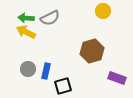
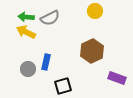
yellow circle: moved 8 px left
green arrow: moved 1 px up
brown hexagon: rotated 10 degrees counterclockwise
blue rectangle: moved 9 px up
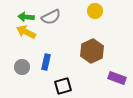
gray semicircle: moved 1 px right, 1 px up
gray circle: moved 6 px left, 2 px up
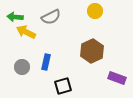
green arrow: moved 11 px left
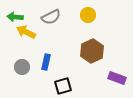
yellow circle: moved 7 px left, 4 px down
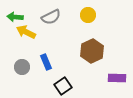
blue rectangle: rotated 35 degrees counterclockwise
purple rectangle: rotated 18 degrees counterclockwise
black square: rotated 18 degrees counterclockwise
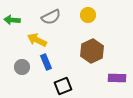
green arrow: moved 3 px left, 3 px down
yellow arrow: moved 11 px right, 8 px down
black square: rotated 12 degrees clockwise
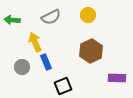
yellow arrow: moved 2 px left, 2 px down; rotated 42 degrees clockwise
brown hexagon: moved 1 px left
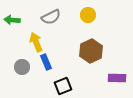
yellow arrow: moved 1 px right
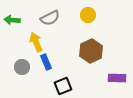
gray semicircle: moved 1 px left, 1 px down
